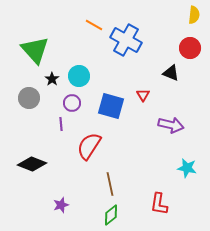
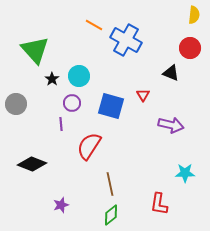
gray circle: moved 13 px left, 6 px down
cyan star: moved 2 px left, 5 px down; rotated 12 degrees counterclockwise
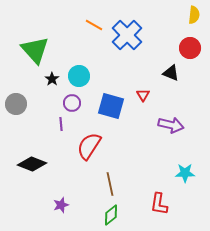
blue cross: moved 1 px right, 5 px up; rotated 16 degrees clockwise
